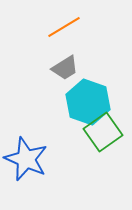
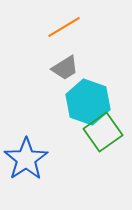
blue star: rotated 15 degrees clockwise
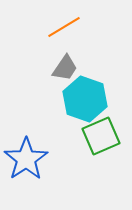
gray trapezoid: rotated 24 degrees counterclockwise
cyan hexagon: moved 3 px left, 3 px up
green square: moved 2 px left, 4 px down; rotated 12 degrees clockwise
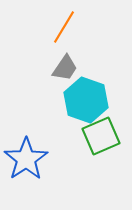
orange line: rotated 28 degrees counterclockwise
cyan hexagon: moved 1 px right, 1 px down
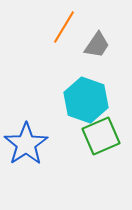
gray trapezoid: moved 32 px right, 23 px up
blue star: moved 15 px up
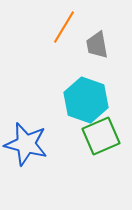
gray trapezoid: rotated 136 degrees clockwise
blue star: rotated 24 degrees counterclockwise
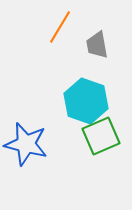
orange line: moved 4 px left
cyan hexagon: moved 1 px down
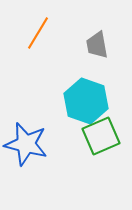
orange line: moved 22 px left, 6 px down
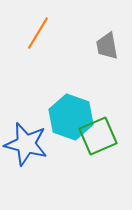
gray trapezoid: moved 10 px right, 1 px down
cyan hexagon: moved 15 px left, 16 px down
green square: moved 3 px left
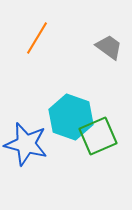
orange line: moved 1 px left, 5 px down
gray trapezoid: moved 2 px right, 1 px down; rotated 136 degrees clockwise
